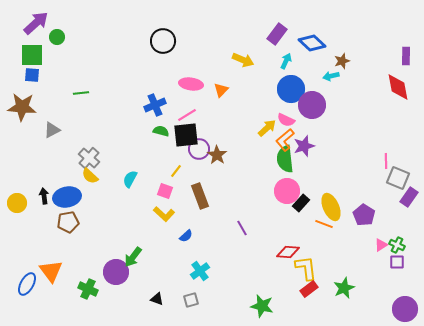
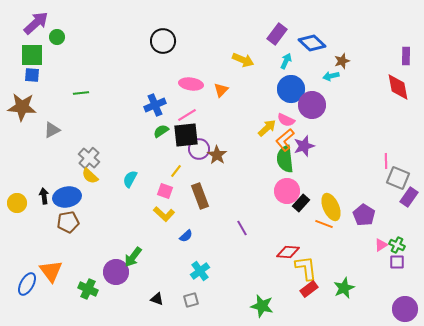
green semicircle at (161, 131): rotated 49 degrees counterclockwise
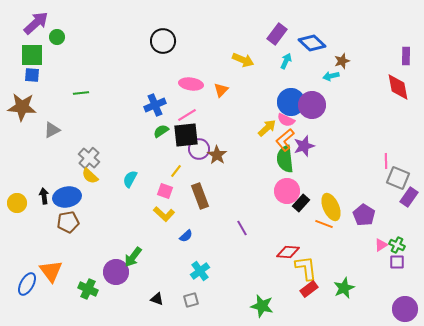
blue circle at (291, 89): moved 13 px down
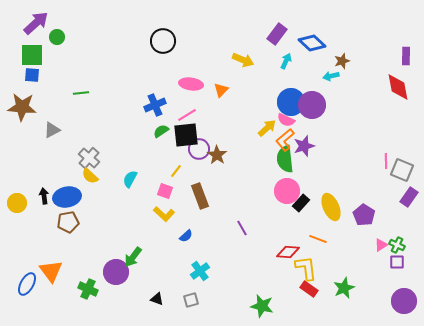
gray square at (398, 178): moved 4 px right, 8 px up
orange line at (324, 224): moved 6 px left, 15 px down
red rectangle at (309, 289): rotated 72 degrees clockwise
purple circle at (405, 309): moved 1 px left, 8 px up
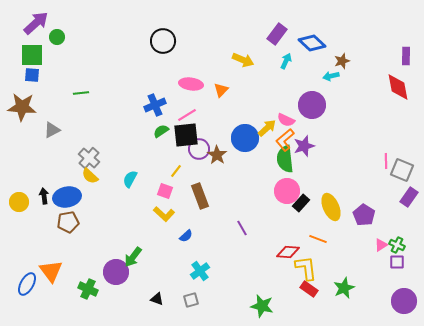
blue circle at (291, 102): moved 46 px left, 36 px down
yellow circle at (17, 203): moved 2 px right, 1 px up
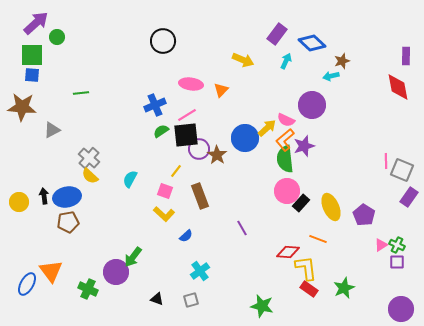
purple circle at (404, 301): moved 3 px left, 8 px down
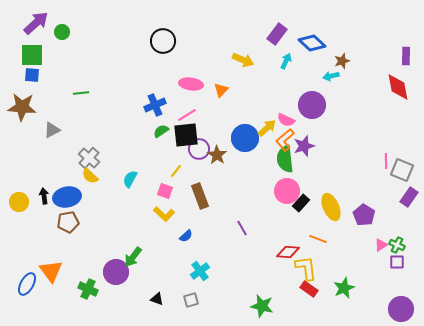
green circle at (57, 37): moved 5 px right, 5 px up
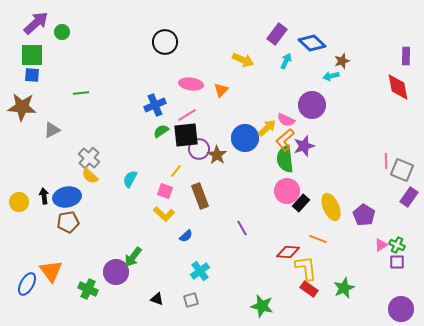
black circle at (163, 41): moved 2 px right, 1 px down
